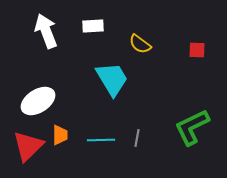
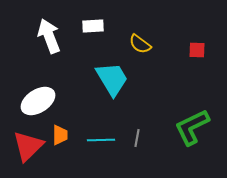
white arrow: moved 3 px right, 5 px down
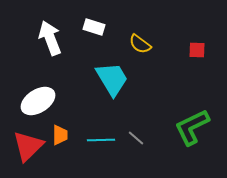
white rectangle: moved 1 px right, 1 px down; rotated 20 degrees clockwise
white arrow: moved 1 px right, 2 px down
gray line: moved 1 px left; rotated 60 degrees counterclockwise
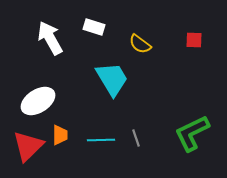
white arrow: rotated 8 degrees counterclockwise
red square: moved 3 px left, 10 px up
green L-shape: moved 6 px down
gray line: rotated 30 degrees clockwise
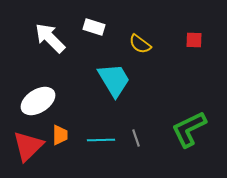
white arrow: rotated 16 degrees counterclockwise
cyan trapezoid: moved 2 px right, 1 px down
green L-shape: moved 3 px left, 4 px up
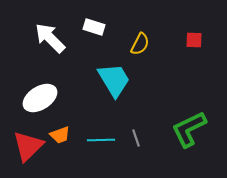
yellow semicircle: rotated 100 degrees counterclockwise
white ellipse: moved 2 px right, 3 px up
orange trapezoid: rotated 70 degrees clockwise
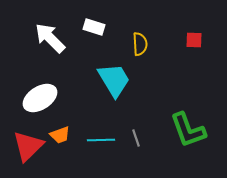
yellow semicircle: rotated 30 degrees counterclockwise
green L-shape: moved 1 px left, 1 px down; rotated 84 degrees counterclockwise
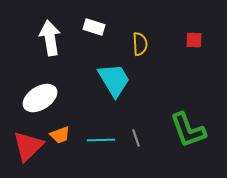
white arrow: rotated 36 degrees clockwise
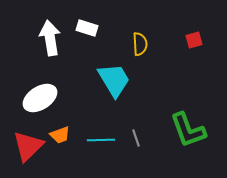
white rectangle: moved 7 px left, 1 px down
red square: rotated 18 degrees counterclockwise
